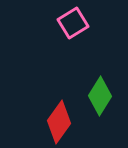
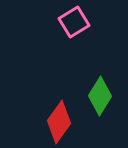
pink square: moved 1 px right, 1 px up
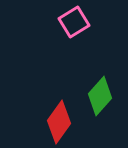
green diamond: rotated 9 degrees clockwise
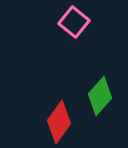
pink square: rotated 20 degrees counterclockwise
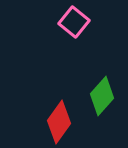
green diamond: moved 2 px right
